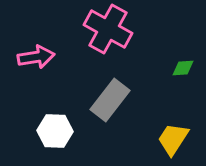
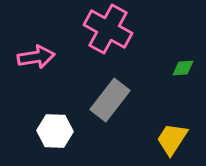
yellow trapezoid: moved 1 px left
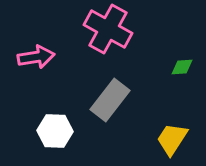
green diamond: moved 1 px left, 1 px up
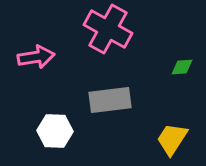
gray rectangle: rotated 45 degrees clockwise
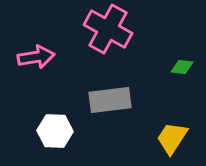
green diamond: rotated 10 degrees clockwise
yellow trapezoid: moved 1 px up
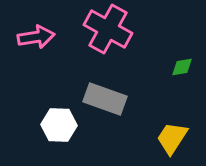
pink arrow: moved 20 px up
green diamond: rotated 15 degrees counterclockwise
gray rectangle: moved 5 px left, 1 px up; rotated 27 degrees clockwise
white hexagon: moved 4 px right, 6 px up
